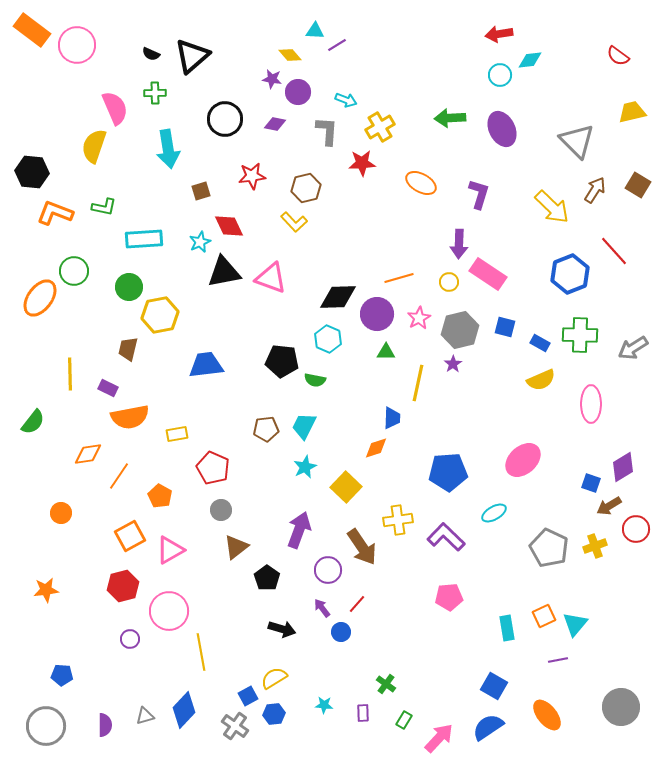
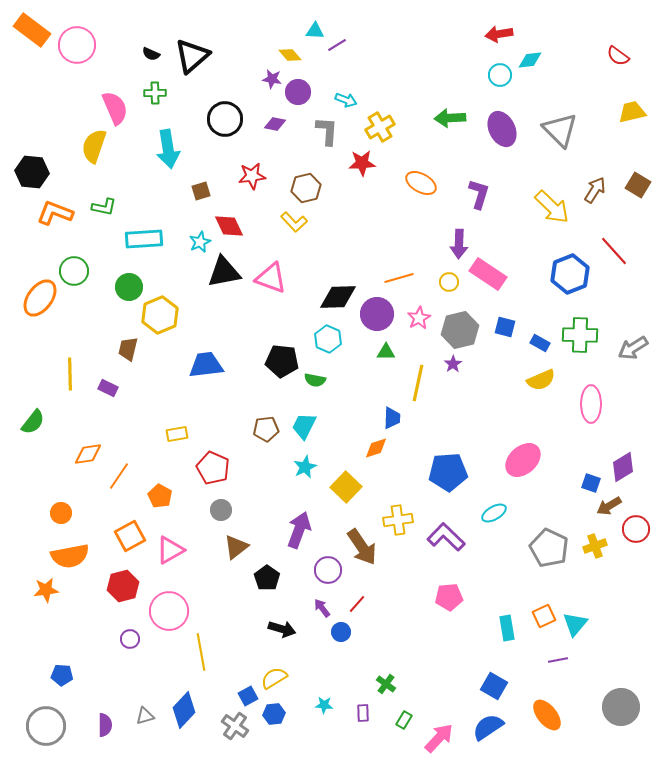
gray triangle at (577, 141): moved 17 px left, 11 px up
yellow hexagon at (160, 315): rotated 12 degrees counterclockwise
orange semicircle at (130, 417): moved 60 px left, 139 px down
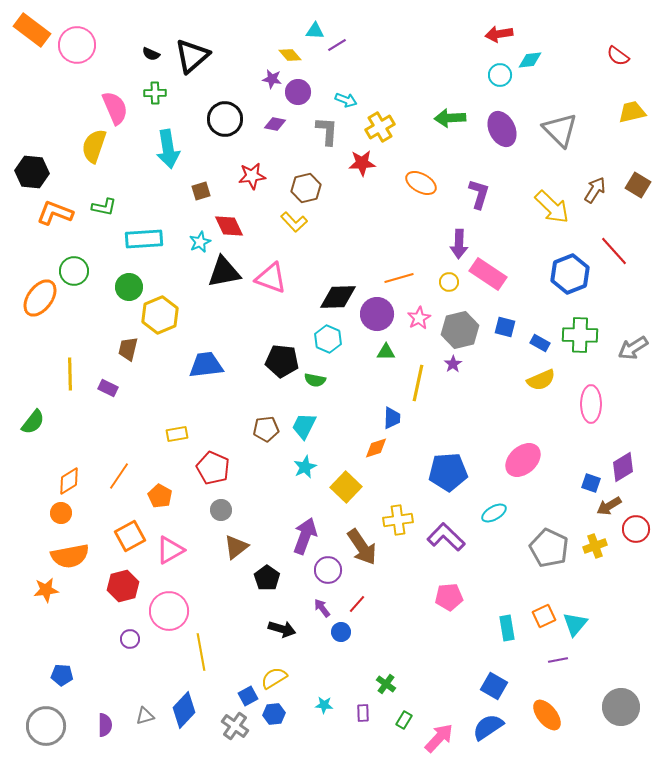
orange diamond at (88, 454): moved 19 px left, 27 px down; rotated 24 degrees counterclockwise
purple arrow at (299, 530): moved 6 px right, 6 px down
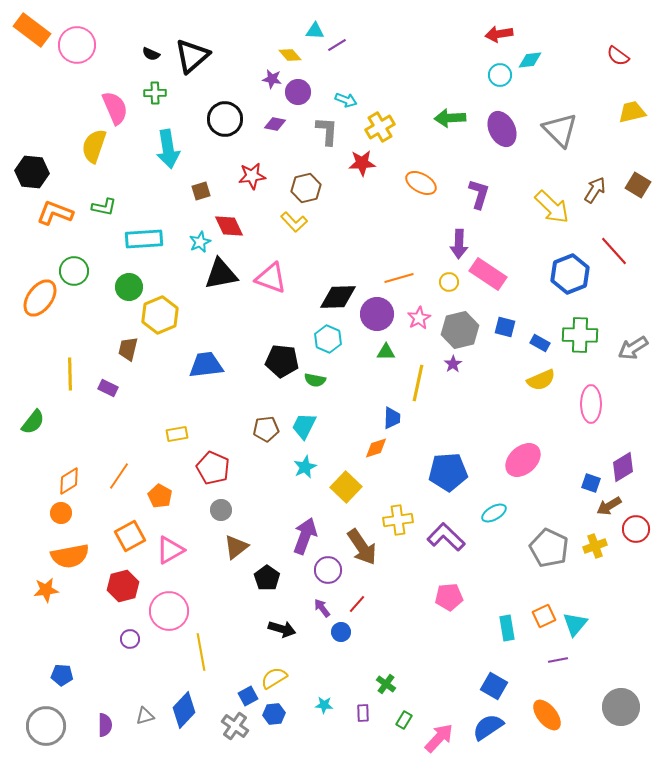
black triangle at (224, 272): moved 3 px left, 2 px down
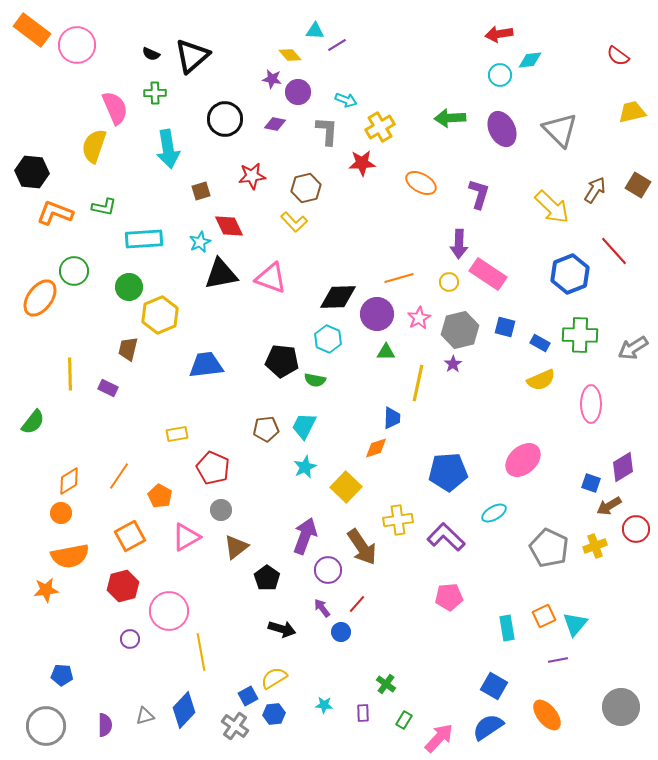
pink triangle at (170, 550): moved 16 px right, 13 px up
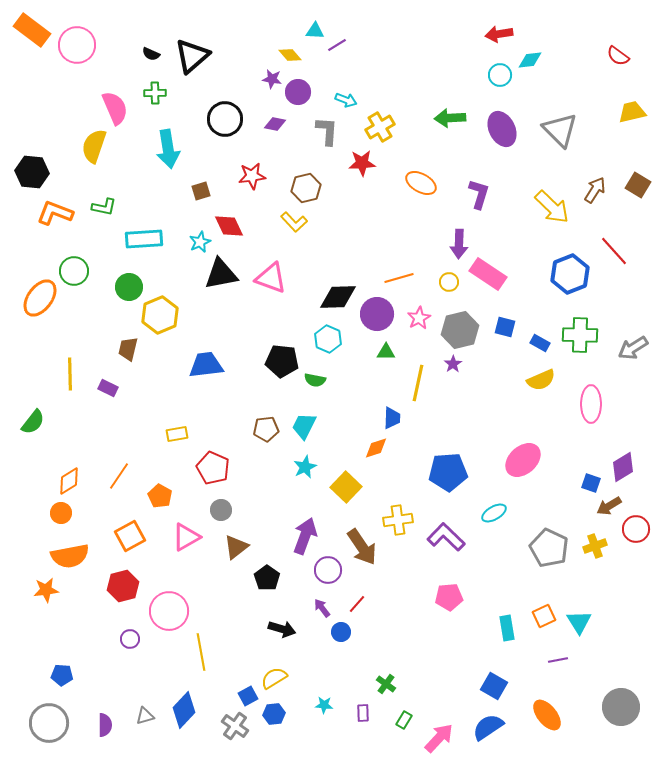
cyan triangle at (575, 624): moved 4 px right, 2 px up; rotated 12 degrees counterclockwise
gray circle at (46, 726): moved 3 px right, 3 px up
